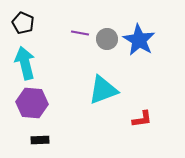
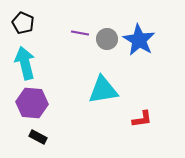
cyan triangle: rotated 12 degrees clockwise
black rectangle: moved 2 px left, 3 px up; rotated 30 degrees clockwise
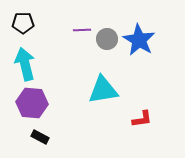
black pentagon: rotated 25 degrees counterclockwise
purple line: moved 2 px right, 3 px up; rotated 12 degrees counterclockwise
cyan arrow: moved 1 px down
black rectangle: moved 2 px right
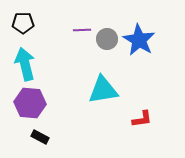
purple hexagon: moved 2 px left
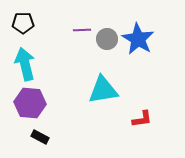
blue star: moved 1 px left, 1 px up
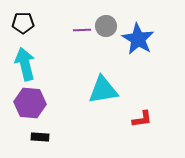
gray circle: moved 1 px left, 13 px up
black rectangle: rotated 24 degrees counterclockwise
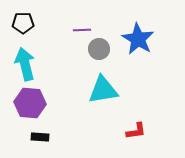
gray circle: moved 7 px left, 23 px down
red L-shape: moved 6 px left, 12 px down
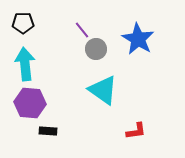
purple line: rotated 54 degrees clockwise
gray circle: moved 3 px left
cyan arrow: rotated 8 degrees clockwise
cyan triangle: rotated 44 degrees clockwise
black rectangle: moved 8 px right, 6 px up
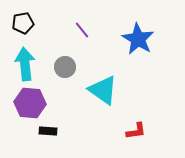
black pentagon: rotated 10 degrees counterclockwise
gray circle: moved 31 px left, 18 px down
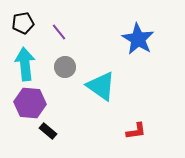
purple line: moved 23 px left, 2 px down
cyan triangle: moved 2 px left, 4 px up
black rectangle: rotated 36 degrees clockwise
